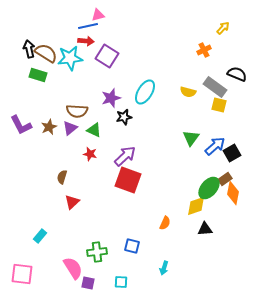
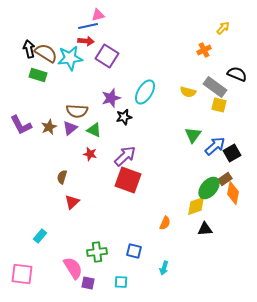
green triangle at (191, 138): moved 2 px right, 3 px up
blue square at (132, 246): moved 2 px right, 5 px down
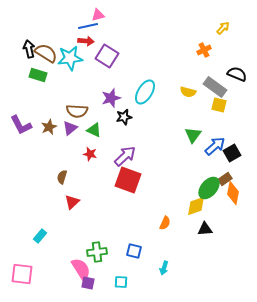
pink semicircle at (73, 268): moved 8 px right, 1 px down
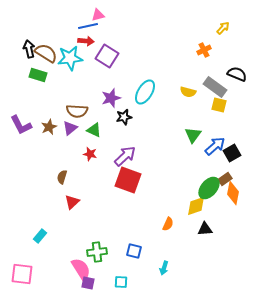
orange semicircle at (165, 223): moved 3 px right, 1 px down
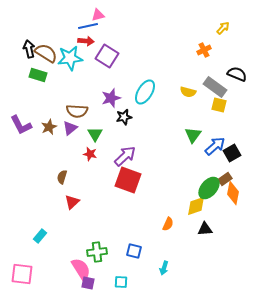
green triangle at (94, 130): moved 1 px right, 4 px down; rotated 35 degrees clockwise
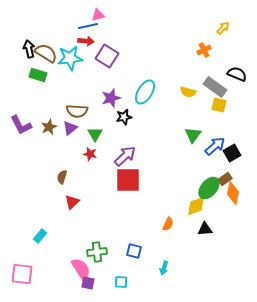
red square at (128, 180): rotated 20 degrees counterclockwise
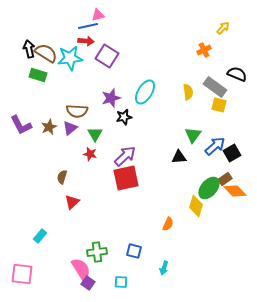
yellow semicircle at (188, 92): rotated 112 degrees counterclockwise
red square at (128, 180): moved 2 px left, 2 px up; rotated 12 degrees counterclockwise
orange diamond at (233, 193): moved 2 px right, 2 px up; rotated 55 degrees counterclockwise
yellow diamond at (196, 206): rotated 55 degrees counterclockwise
black triangle at (205, 229): moved 26 px left, 72 px up
purple square at (88, 283): rotated 24 degrees clockwise
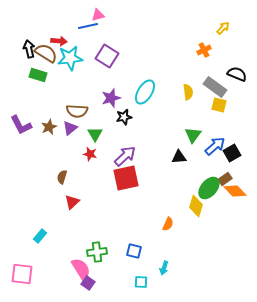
red arrow at (86, 41): moved 27 px left
cyan square at (121, 282): moved 20 px right
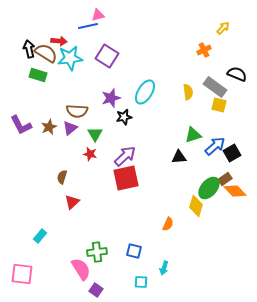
green triangle at (193, 135): rotated 36 degrees clockwise
purple square at (88, 283): moved 8 px right, 7 px down
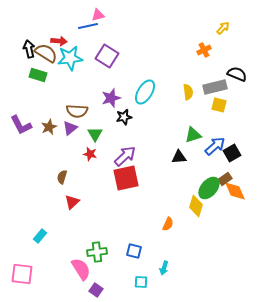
gray rectangle at (215, 87): rotated 50 degrees counterclockwise
orange diamond at (235, 191): rotated 20 degrees clockwise
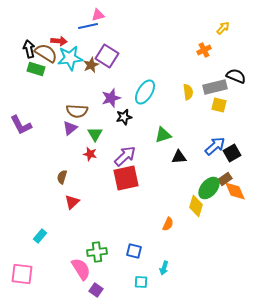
black semicircle at (237, 74): moved 1 px left, 2 px down
green rectangle at (38, 75): moved 2 px left, 6 px up
brown star at (49, 127): moved 42 px right, 62 px up
green triangle at (193, 135): moved 30 px left
